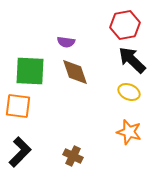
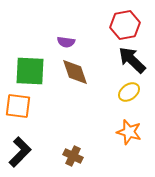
yellow ellipse: rotated 60 degrees counterclockwise
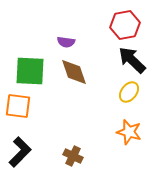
brown diamond: moved 1 px left
yellow ellipse: rotated 15 degrees counterclockwise
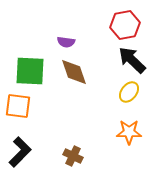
orange star: rotated 15 degrees counterclockwise
